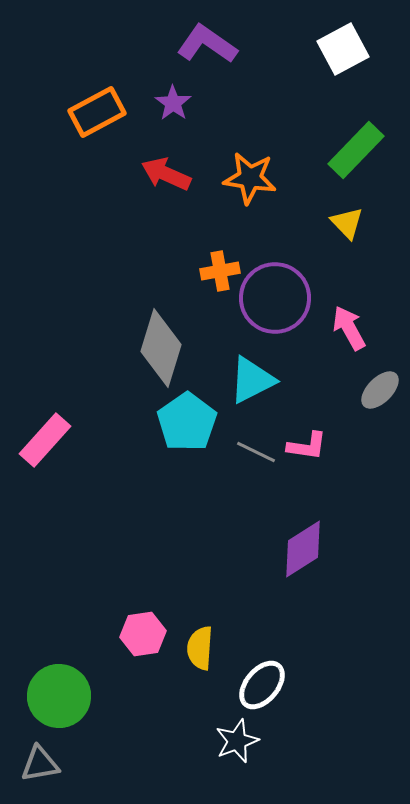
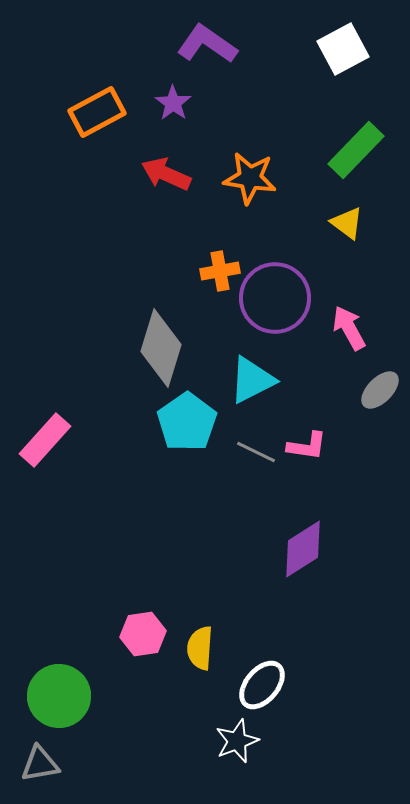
yellow triangle: rotated 9 degrees counterclockwise
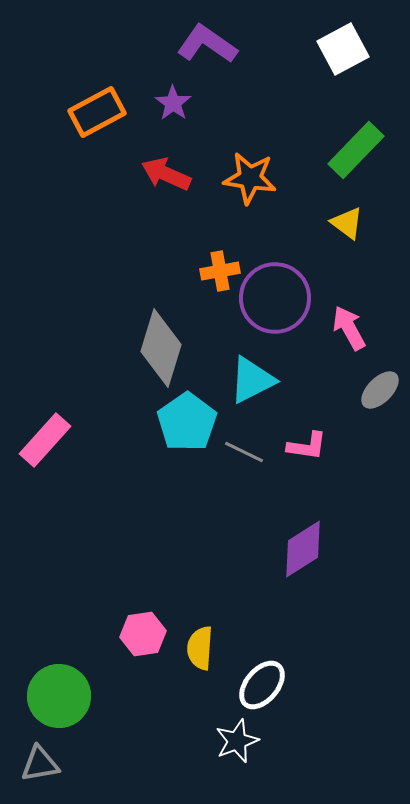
gray line: moved 12 px left
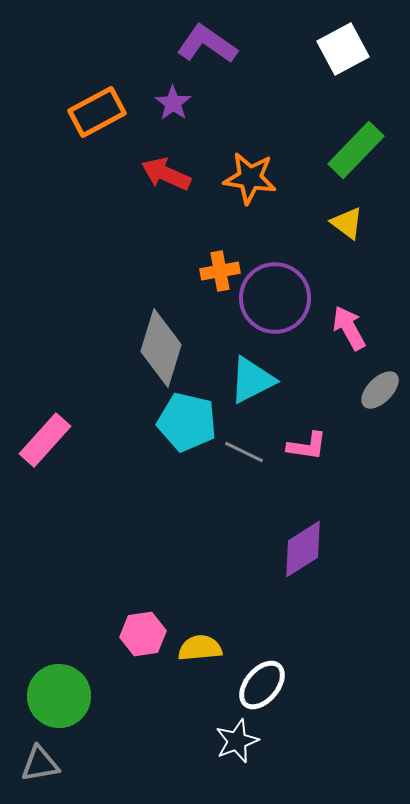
cyan pentagon: rotated 24 degrees counterclockwise
yellow semicircle: rotated 81 degrees clockwise
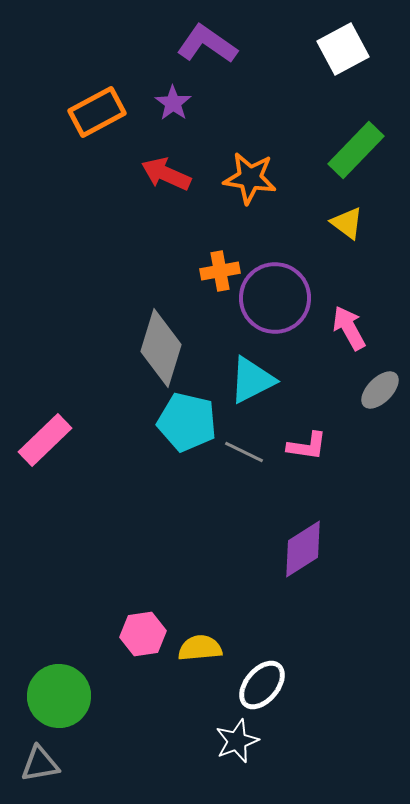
pink rectangle: rotated 4 degrees clockwise
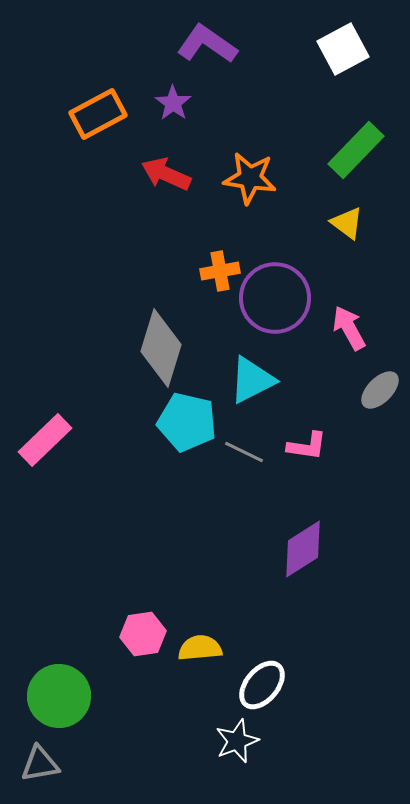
orange rectangle: moved 1 px right, 2 px down
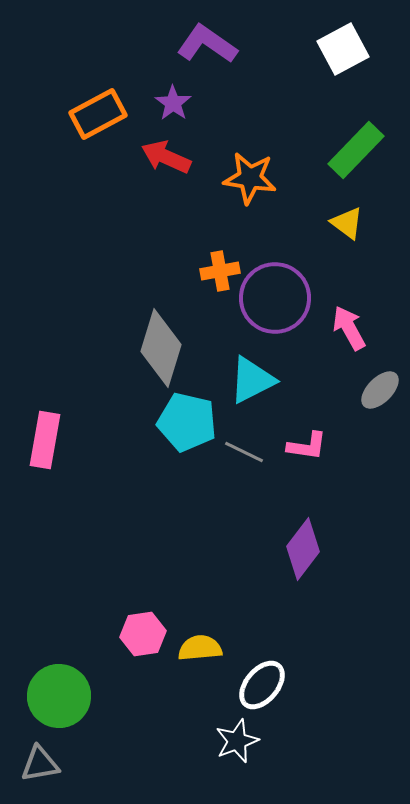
red arrow: moved 17 px up
pink rectangle: rotated 36 degrees counterclockwise
purple diamond: rotated 20 degrees counterclockwise
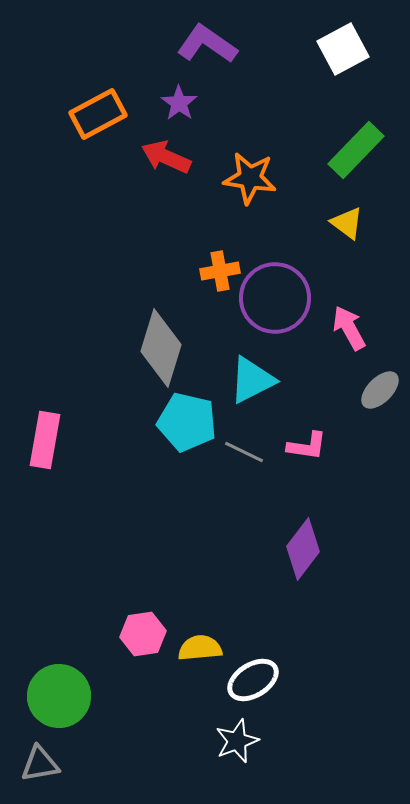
purple star: moved 6 px right
white ellipse: moved 9 px left, 5 px up; rotated 18 degrees clockwise
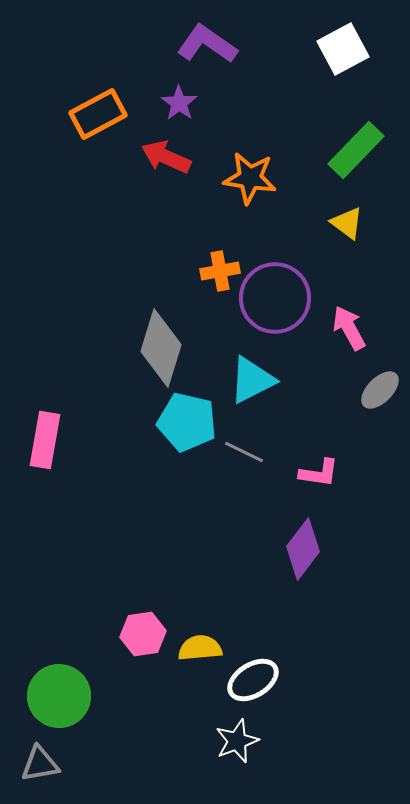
pink L-shape: moved 12 px right, 27 px down
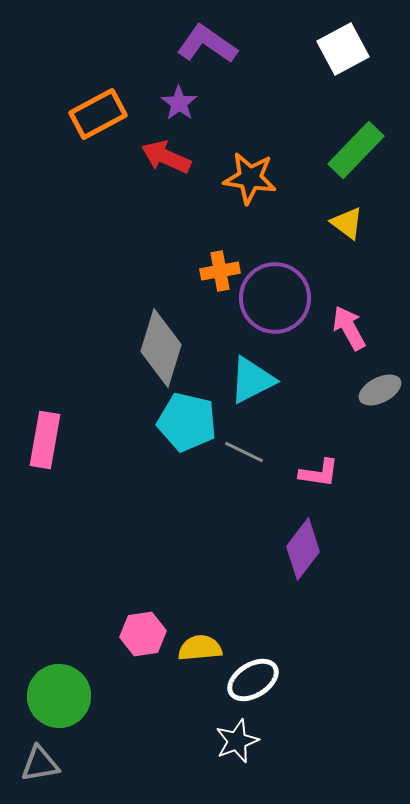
gray ellipse: rotated 18 degrees clockwise
